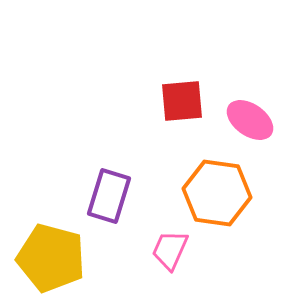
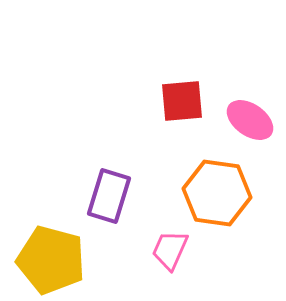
yellow pentagon: moved 2 px down
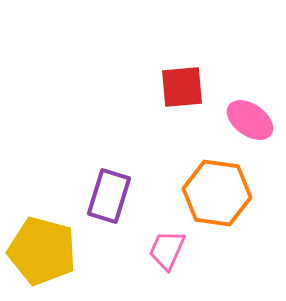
red square: moved 14 px up
pink trapezoid: moved 3 px left
yellow pentagon: moved 9 px left, 9 px up
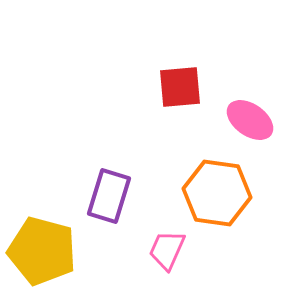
red square: moved 2 px left
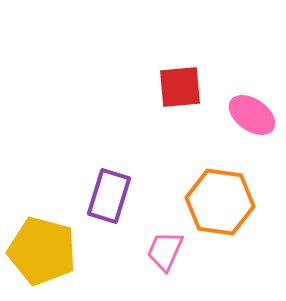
pink ellipse: moved 2 px right, 5 px up
orange hexagon: moved 3 px right, 9 px down
pink trapezoid: moved 2 px left, 1 px down
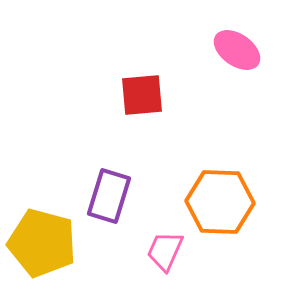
red square: moved 38 px left, 8 px down
pink ellipse: moved 15 px left, 65 px up
orange hexagon: rotated 6 degrees counterclockwise
yellow pentagon: moved 8 px up
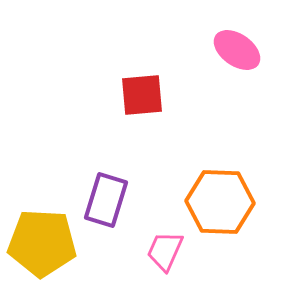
purple rectangle: moved 3 px left, 4 px down
yellow pentagon: rotated 12 degrees counterclockwise
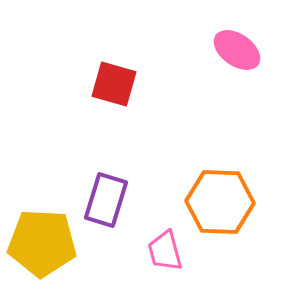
red square: moved 28 px left, 11 px up; rotated 21 degrees clockwise
pink trapezoid: rotated 39 degrees counterclockwise
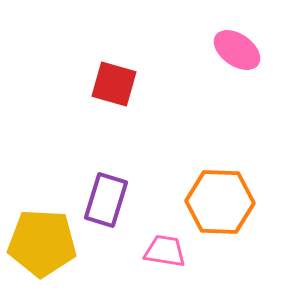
pink trapezoid: rotated 114 degrees clockwise
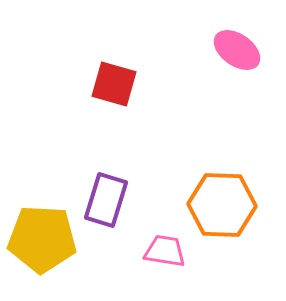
orange hexagon: moved 2 px right, 3 px down
yellow pentagon: moved 4 px up
